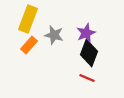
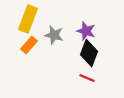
purple star: moved 2 px up; rotated 30 degrees counterclockwise
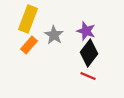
gray star: rotated 18 degrees clockwise
black diamond: rotated 16 degrees clockwise
red line: moved 1 px right, 2 px up
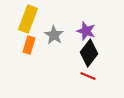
orange rectangle: rotated 24 degrees counterclockwise
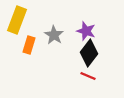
yellow rectangle: moved 11 px left, 1 px down
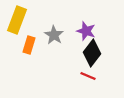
black diamond: moved 3 px right
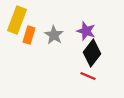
orange rectangle: moved 10 px up
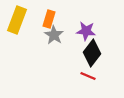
purple star: rotated 12 degrees counterclockwise
orange rectangle: moved 20 px right, 16 px up
